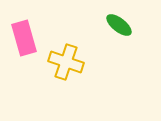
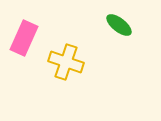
pink rectangle: rotated 40 degrees clockwise
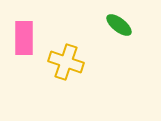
pink rectangle: rotated 24 degrees counterclockwise
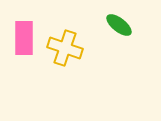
yellow cross: moved 1 px left, 14 px up
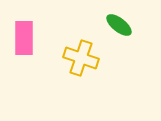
yellow cross: moved 16 px right, 10 px down
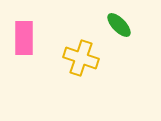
green ellipse: rotated 8 degrees clockwise
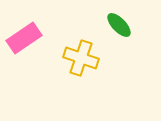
pink rectangle: rotated 56 degrees clockwise
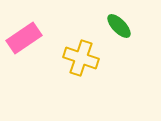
green ellipse: moved 1 px down
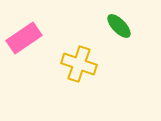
yellow cross: moved 2 px left, 6 px down
